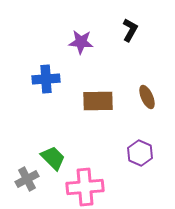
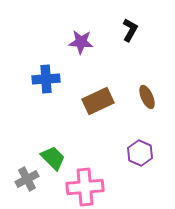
brown rectangle: rotated 24 degrees counterclockwise
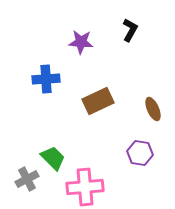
brown ellipse: moved 6 px right, 12 px down
purple hexagon: rotated 15 degrees counterclockwise
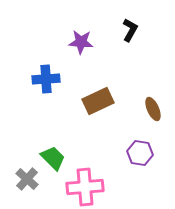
gray cross: rotated 20 degrees counterclockwise
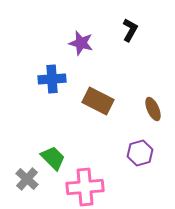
purple star: moved 1 px down; rotated 10 degrees clockwise
blue cross: moved 6 px right
brown rectangle: rotated 52 degrees clockwise
purple hexagon: rotated 25 degrees counterclockwise
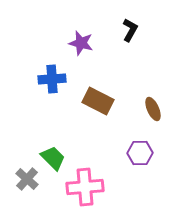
purple hexagon: rotated 15 degrees clockwise
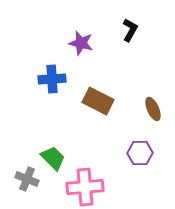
gray cross: rotated 20 degrees counterclockwise
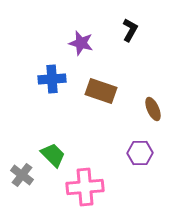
brown rectangle: moved 3 px right, 10 px up; rotated 8 degrees counterclockwise
green trapezoid: moved 3 px up
gray cross: moved 5 px left, 4 px up; rotated 15 degrees clockwise
